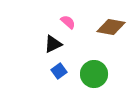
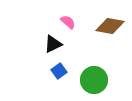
brown diamond: moved 1 px left, 1 px up
green circle: moved 6 px down
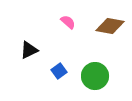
black triangle: moved 24 px left, 6 px down
green circle: moved 1 px right, 4 px up
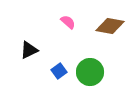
green circle: moved 5 px left, 4 px up
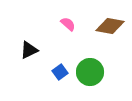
pink semicircle: moved 2 px down
blue square: moved 1 px right, 1 px down
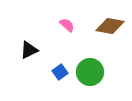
pink semicircle: moved 1 px left, 1 px down
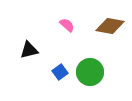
black triangle: rotated 12 degrees clockwise
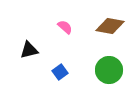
pink semicircle: moved 2 px left, 2 px down
green circle: moved 19 px right, 2 px up
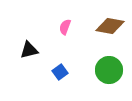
pink semicircle: rotated 112 degrees counterclockwise
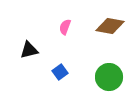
green circle: moved 7 px down
